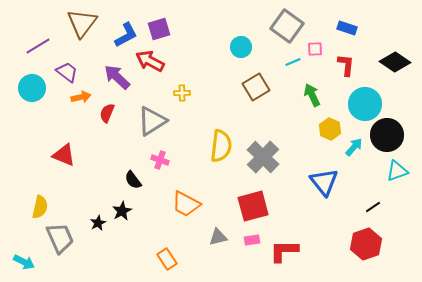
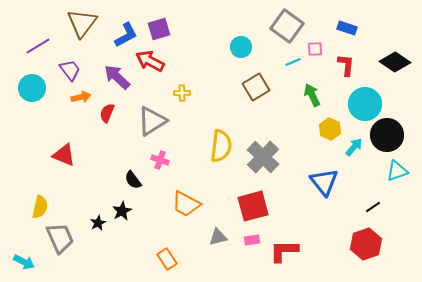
purple trapezoid at (67, 72): moved 3 px right, 2 px up; rotated 15 degrees clockwise
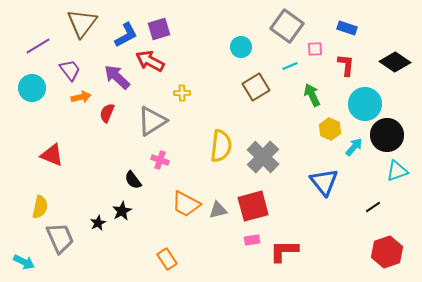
cyan line at (293, 62): moved 3 px left, 4 px down
red triangle at (64, 155): moved 12 px left
gray triangle at (218, 237): moved 27 px up
red hexagon at (366, 244): moved 21 px right, 8 px down
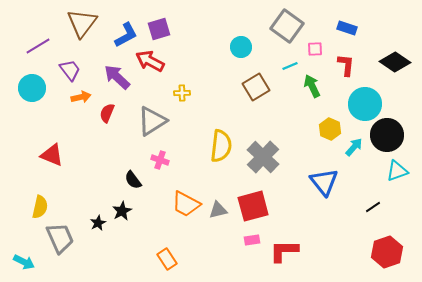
green arrow at (312, 95): moved 9 px up
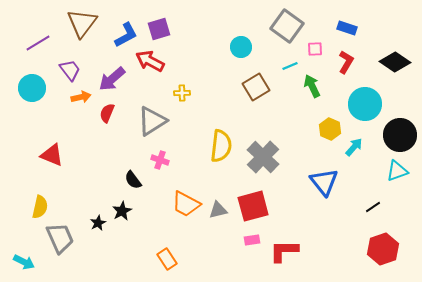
purple line at (38, 46): moved 3 px up
red L-shape at (346, 65): moved 3 px up; rotated 25 degrees clockwise
purple arrow at (117, 77): moved 5 px left, 2 px down; rotated 84 degrees counterclockwise
black circle at (387, 135): moved 13 px right
red hexagon at (387, 252): moved 4 px left, 3 px up
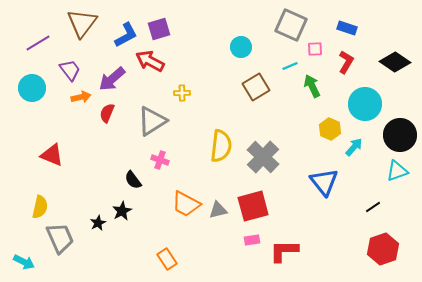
gray square at (287, 26): moved 4 px right, 1 px up; rotated 12 degrees counterclockwise
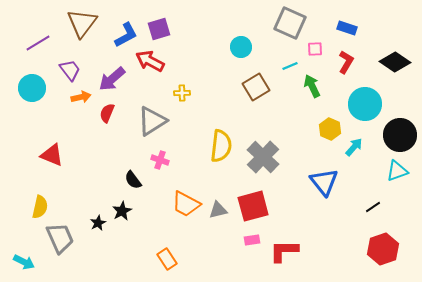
gray square at (291, 25): moved 1 px left, 2 px up
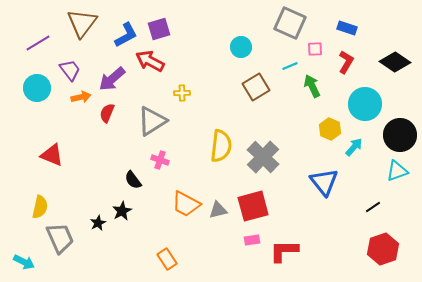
cyan circle at (32, 88): moved 5 px right
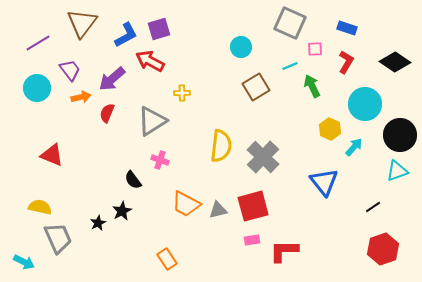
yellow semicircle at (40, 207): rotated 90 degrees counterclockwise
gray trapezoid at (60, 238): moved 2 px left
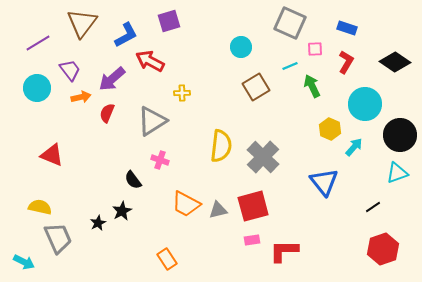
purple square at (159, 29): moved 10 px right, 8 px up
cyan triangle at (397, 171): moved 2 px down
